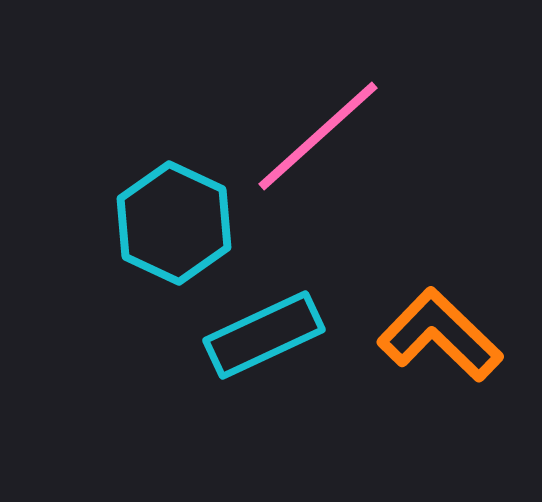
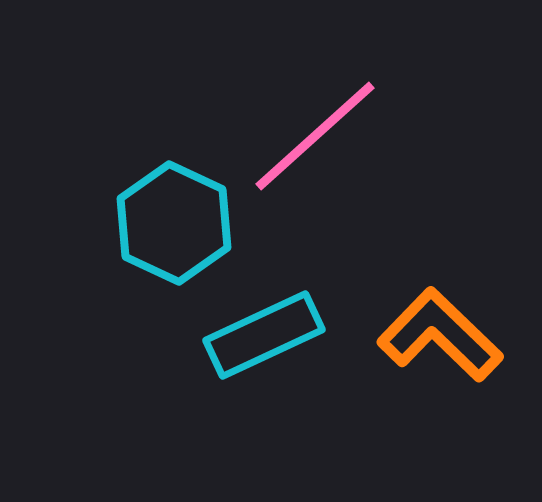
pink line: moved 3 px left
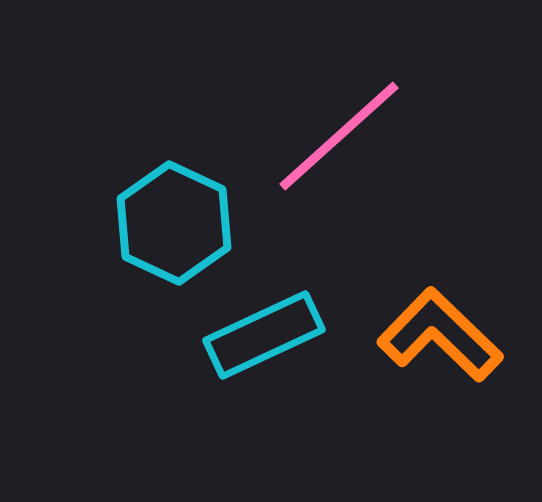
pink line: moved 24 px right
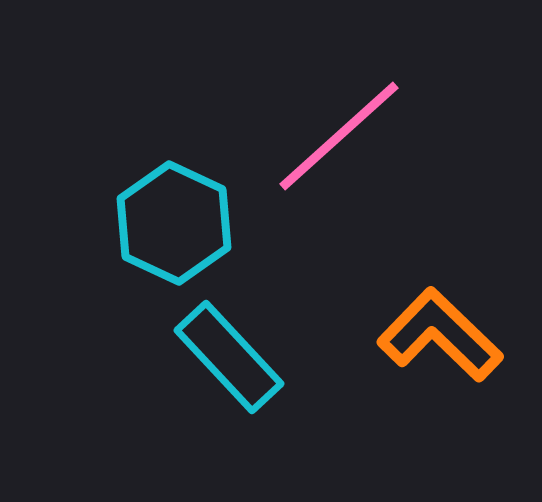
cyan rectangle: moved 35 px left, 22 px down; rotated 72 degrees clockwise
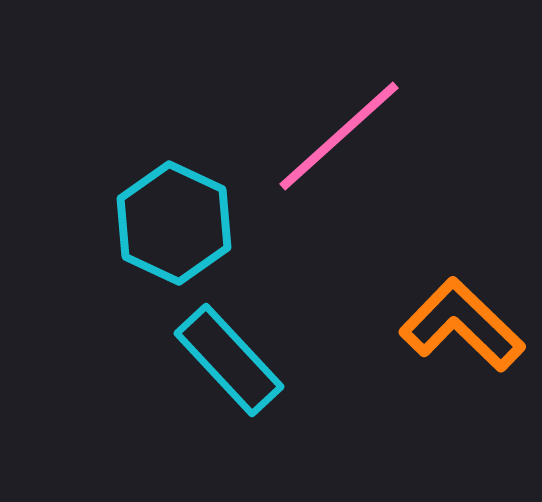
orange L-shape: moved 22 px right, 10 px up
cyan rectangle: moved 3 px down
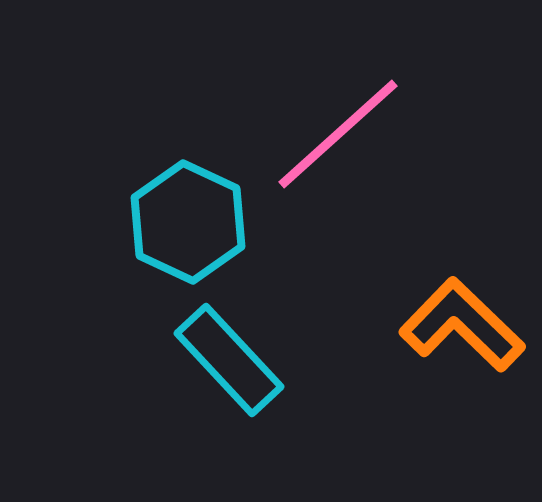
pink line: moved 1 px left, 2 px up
cyan hexagon: moved 14 px right, 1 px up
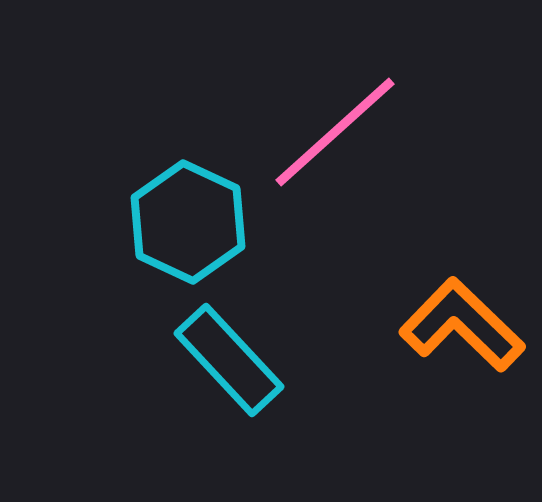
pink line: moved 3 px left, 2 px up
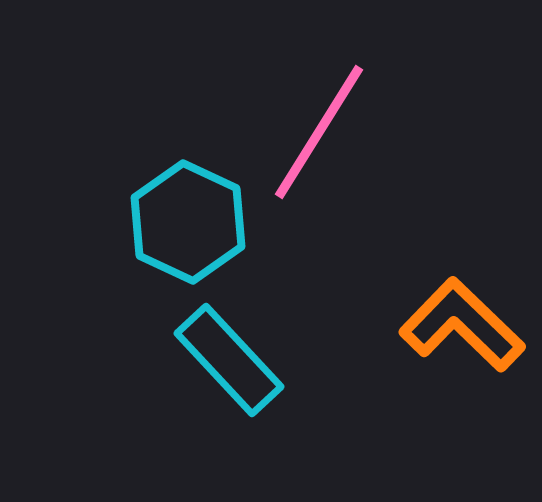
pink line: moved 16 px left; rotated 16 degrees counterclockwise
